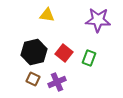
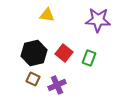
black hexagon: moved 1 px down
purple cross: moved 3 px down
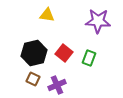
purple star: moved 1 px down
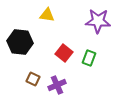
black hexagon: moved 14 px left, 11 px up; rotated 20 degrees clockwise
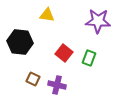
purple cross: rotated 36 degrees clockwise
